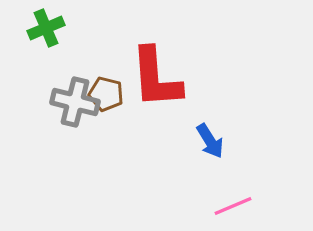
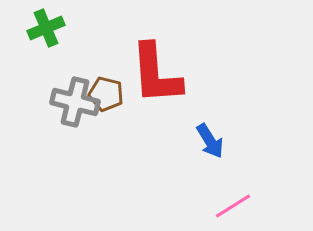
red L-shape: moved 4 px up
pink line: rotated 9 degrees counterclockwise
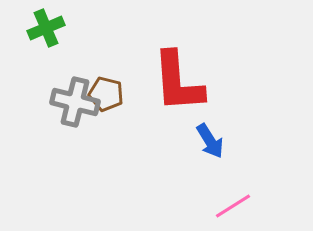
red L-shape: moved 22 px right, 8 px down
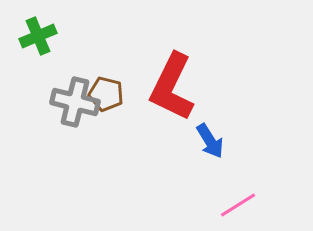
green cross: moved 8 px left, 8 px down
red L-shape: moved 6 px left, 5 px down; rotated 30 degrees clockwise
pink line: moved 5 px right, 1 px up
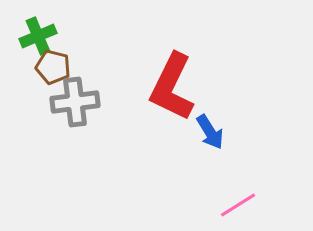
brown pentagon: moved 53 px left, 27 px up
gray cross: rotated 21 degrees counterclockwise
blue arrow: moved 9 px up
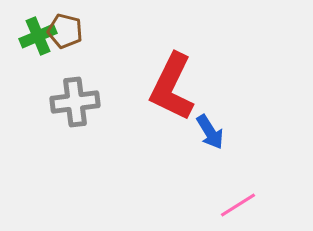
brown pentagon: moved 12 px right, 36 px up
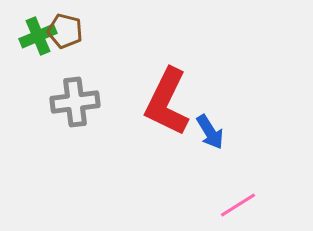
red L-shape: moved 5 px left, 15 px down
